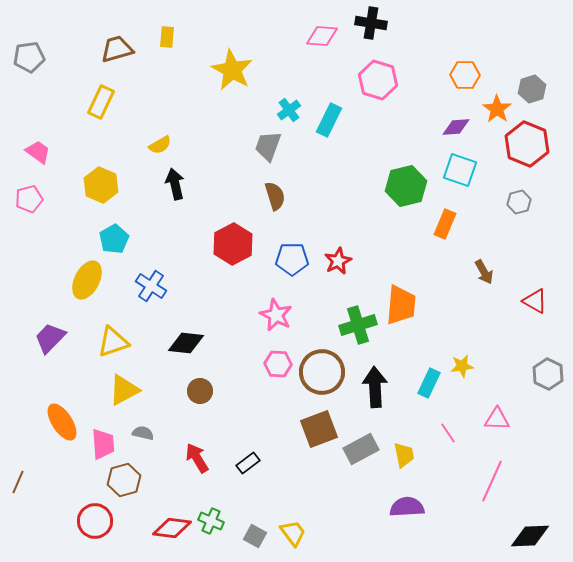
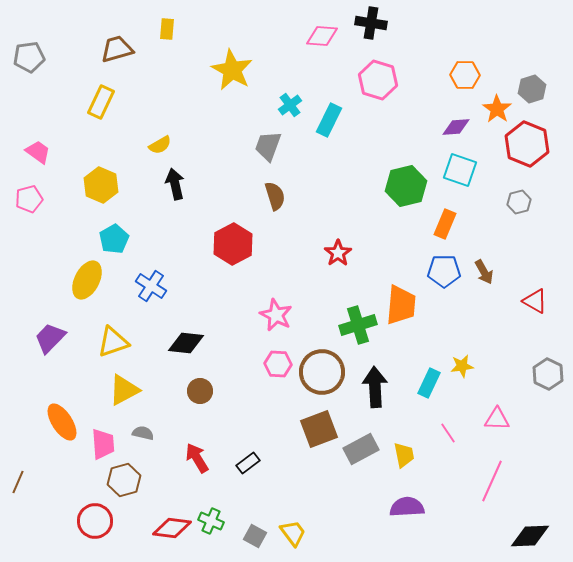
yellow rectangle at (167, 37): moved 8 px up
cyan cross at (289, 110): moved 1 px right, 5 px up
blue pentagon at (292, 259): moved 152 px right, 12 px down
red star at (338, 261): moved 8 px up; rotated 8 degrees counterclockwise
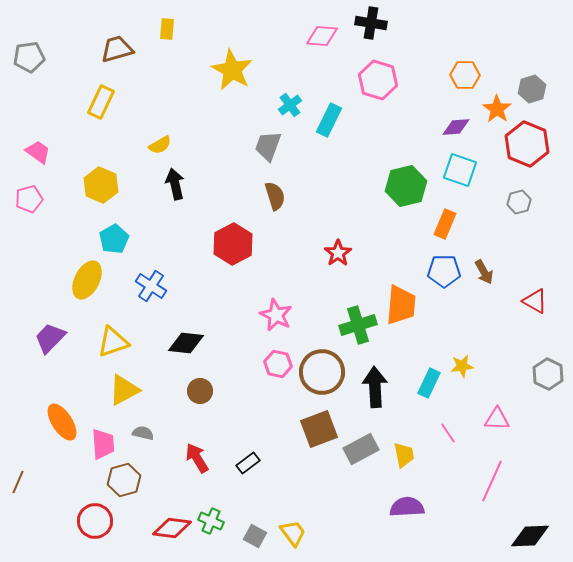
pink hexagon at (278, 364): rotated 8 degrees clockwise
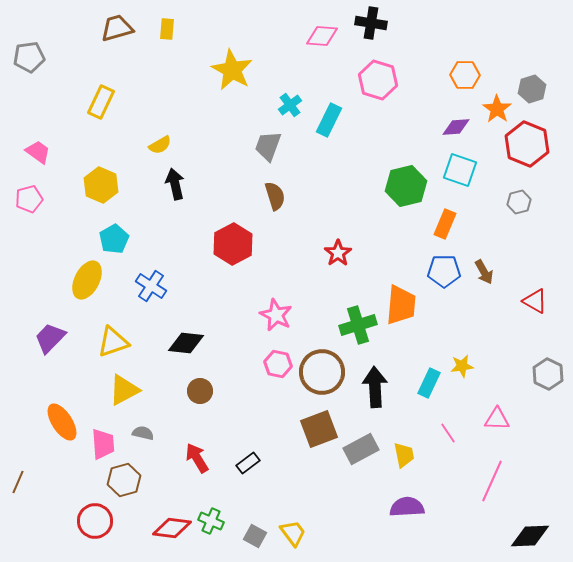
brown trapezoid at (117, 49): moved 21 px up
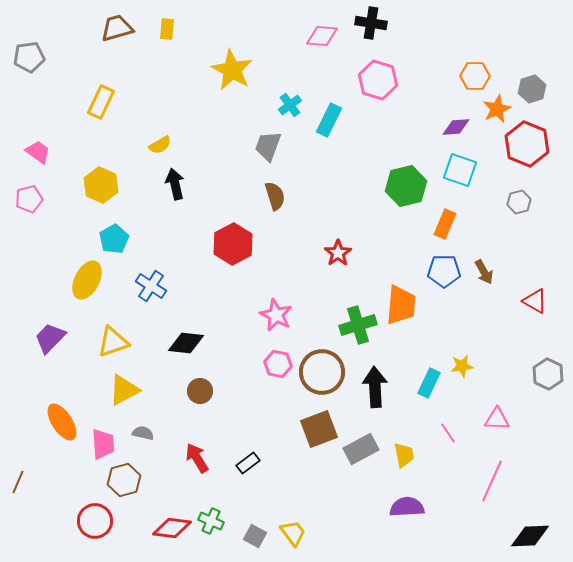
orange hexagon at (465, 75): moved 10 px right, 1 px down
orange star at (497, 109): rotated 12 degrees clockwise
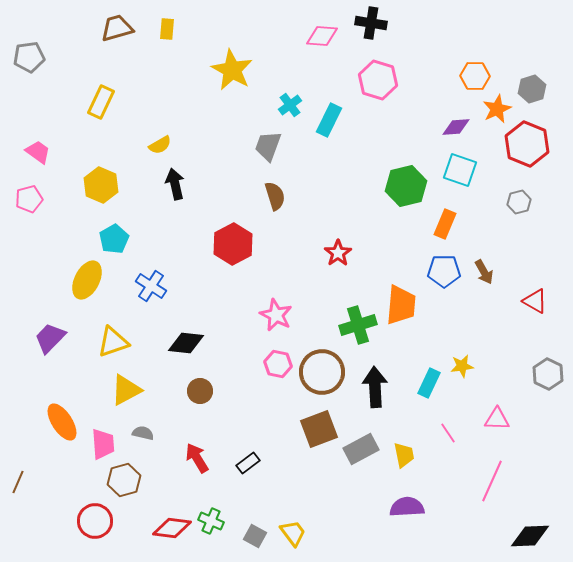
yellow triangle at (124, 390): moved 2 px right
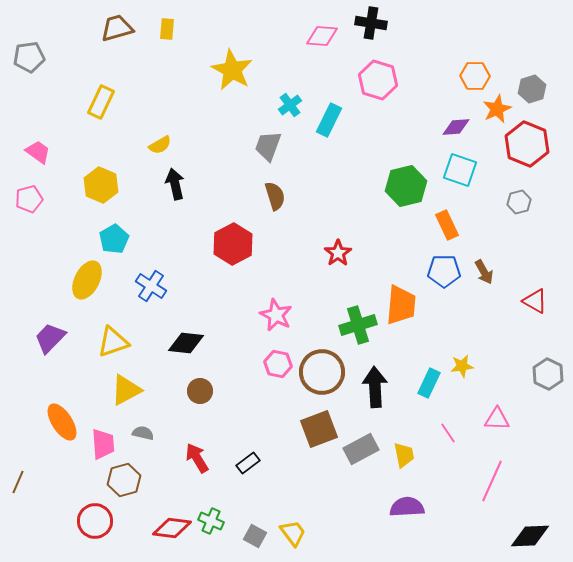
orange rectangle at (445, 224): moved 2 px right, 1 px down; rotated 48 degrees counterclockwise
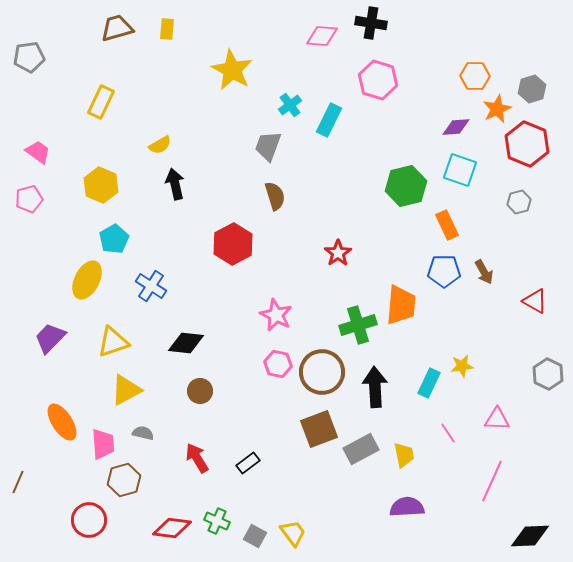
red circle at (95, 521): moved 6 px left, 1 px up
green cross at (211, 521): moved 6 px right
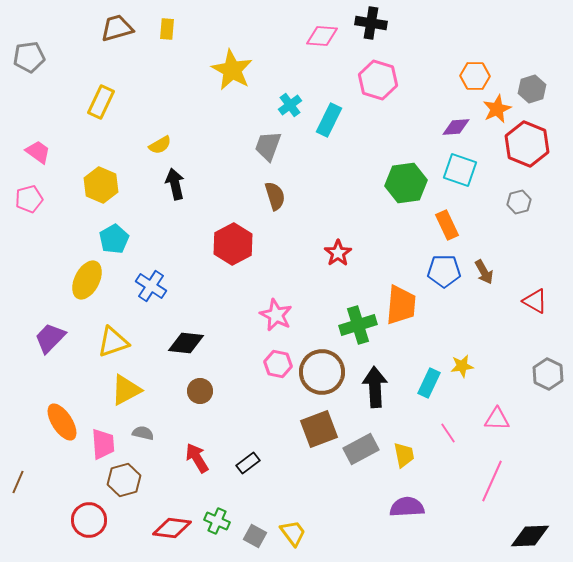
green hexagon at (406, 186): moved 3 px up; rotated 6 degrees clockwise
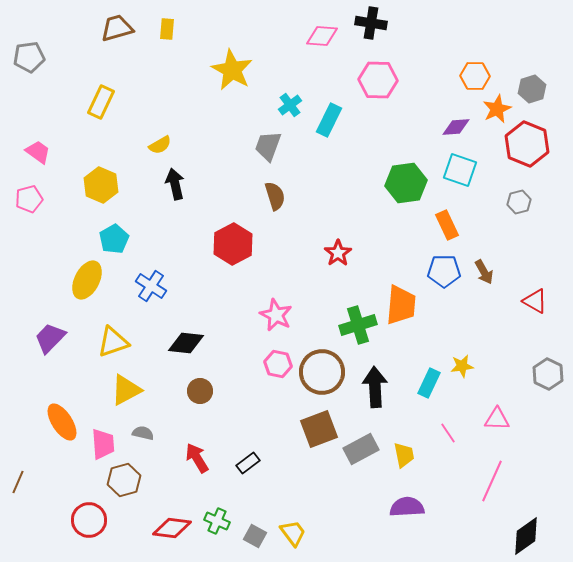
pink hexagon at (378, 80): rotated 15 degrees counterclockwise
black diamond at (530, 536): moved 4 px left; rotated 33 degrees counterclockwise
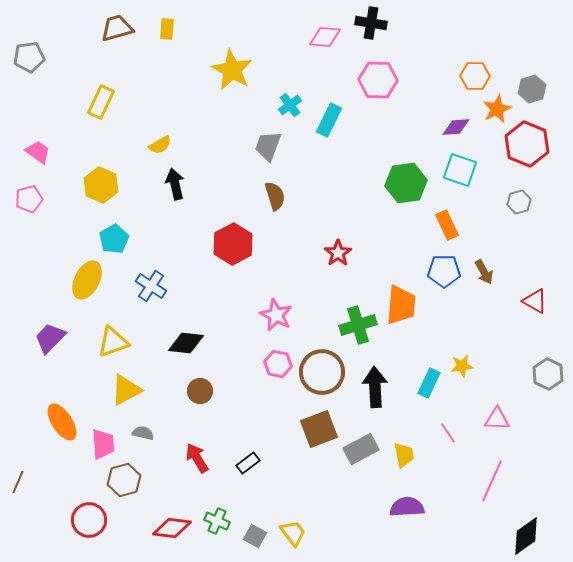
pink diamond at (322, 36): moved 3 px right, 1 px down
